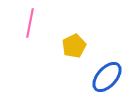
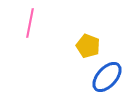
yellow pentagon: moved 14 px right; rotated 25 degrees counterclockwise
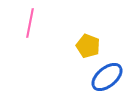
blue ellipse: rotated 8 degrees clockwise
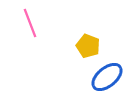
pink line: rotated 32 degrees counterclockwise
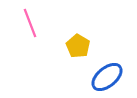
yellow pentagon: moved 10 px left; rotated 10 degrees clockwise
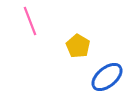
pink line: moved 2 px up
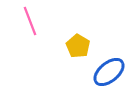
blue ellipse: moved 2 px right, 5 px up
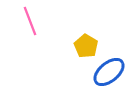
yellow pentagon: moved 8 px right
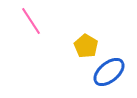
pink line: moved 1 px right; rotated 12 degrees counterclockwise
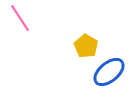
pink line: moved 11 px left, 3 px up
